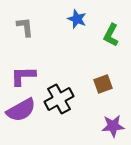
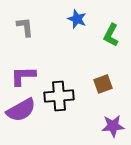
black cross: moved 3 px up; rotated 24 degrees clockwise
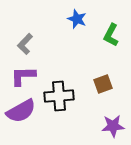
gray L-shape: moved 17 px down; rotated 130 degrees counterclockwise
purple semicircle: moved 1 px down
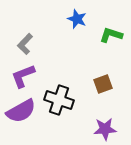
green L-shape: rotated 80 degrees clockwise
purple L-shape: rotated 20 degrees counterclockwise
black cross: moved 4 px down; rotated 24 degrees clockwise
purple star: moved 8 px left, 3 px down
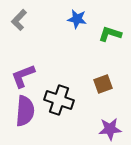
blue star: rotated 12 degrees counterclockwise
green L-shape: moved 1 px left, 1 px up
gray L-shape: moved 6 px left, 24 px up
purple semicircle: moved 4 px right; rotated 56 degrees counterclockwise
purple star: moved 5 px right
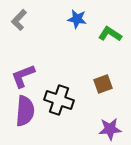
green L-shape: rotated 15 degrees clockwise
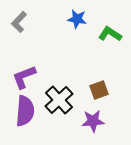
gray L-shape: moved 2 px down
purple L-shape: moved 1 px right, 1 px down
brown square: moved 4 px left, 6 px down
black cross: rotated 28 degrees clockwise
purple star: moved 17 px left, 8 px up
